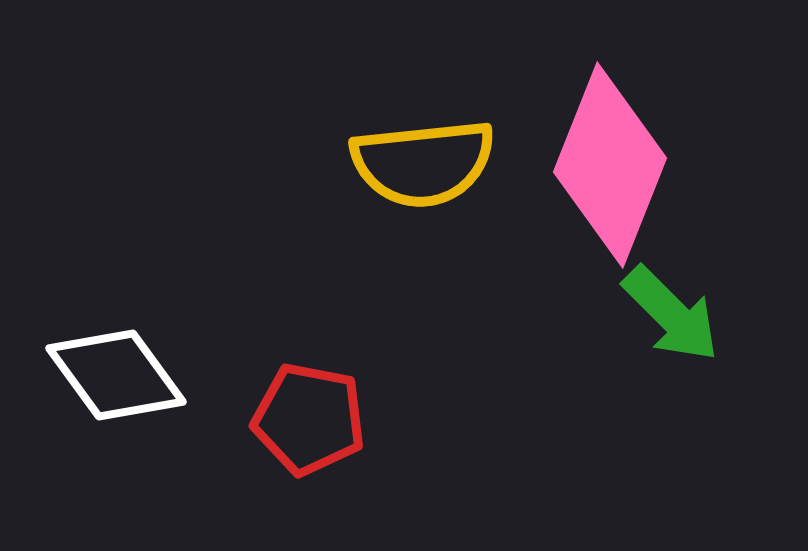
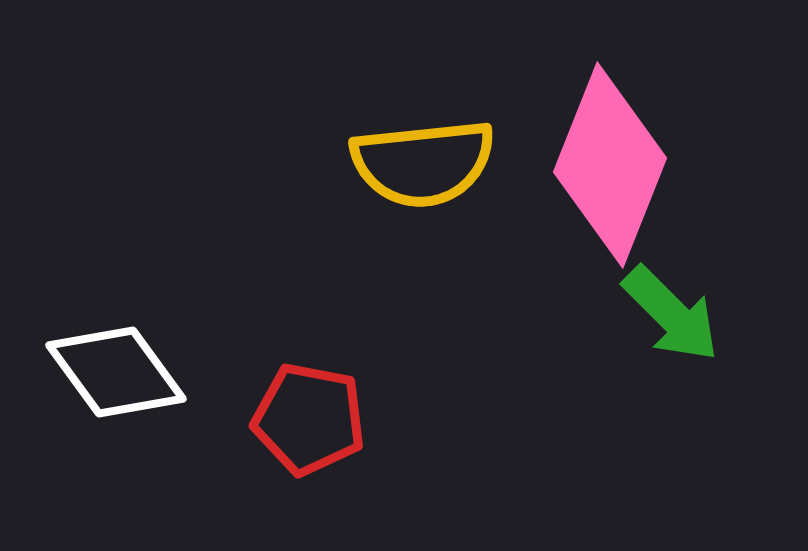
white diamond: moved 3 px up
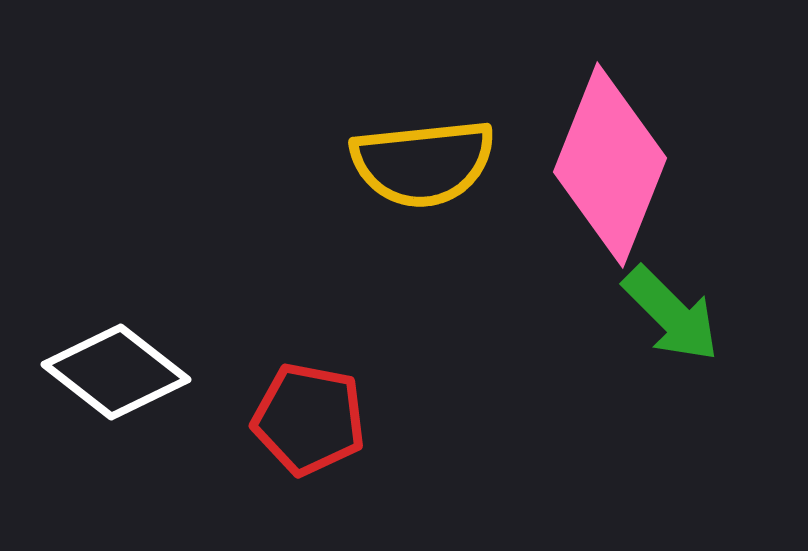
white diamond: rotated 16 degrees counterclockwise
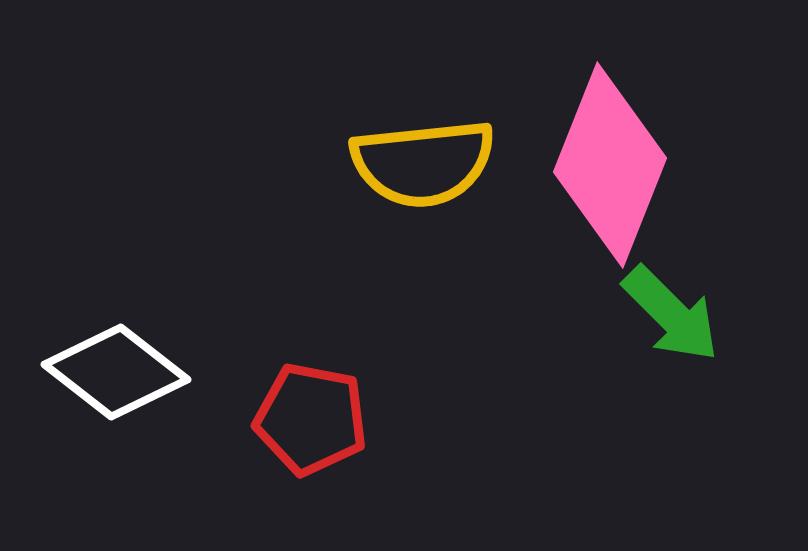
red pentagon: moved 2 px right
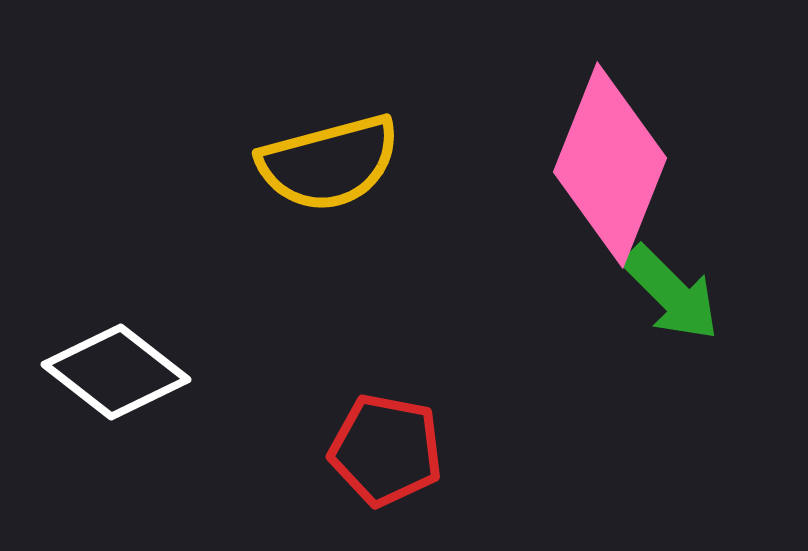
yellow semicircle: moved 94 px left; rotated 9 degrees counterclockwise
green arrow: moved 21 px up
red pentagon: moved 75 px right, 31 px down
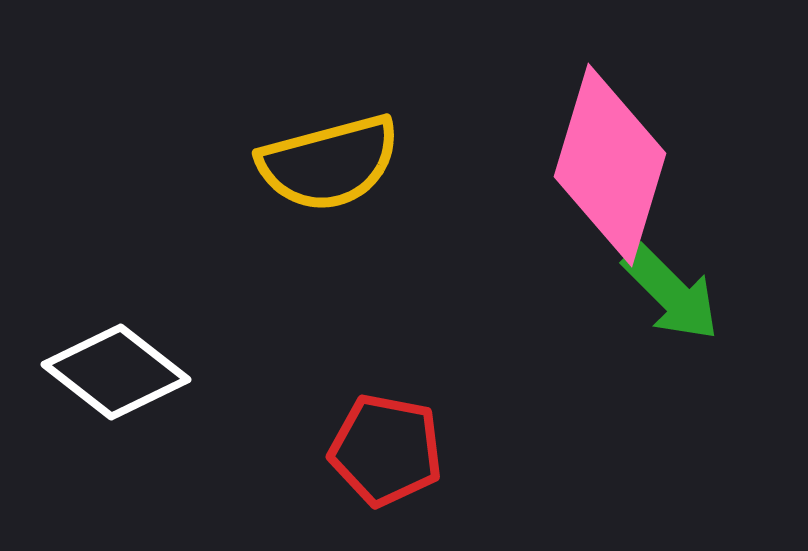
pink diamond: rotated 5 degrees counterclockwise
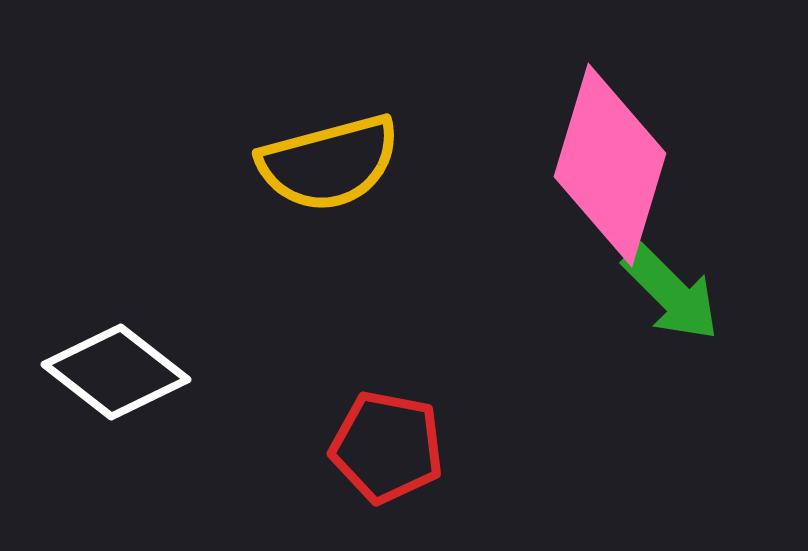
red pentagon: moved 1 px right, 3 px up
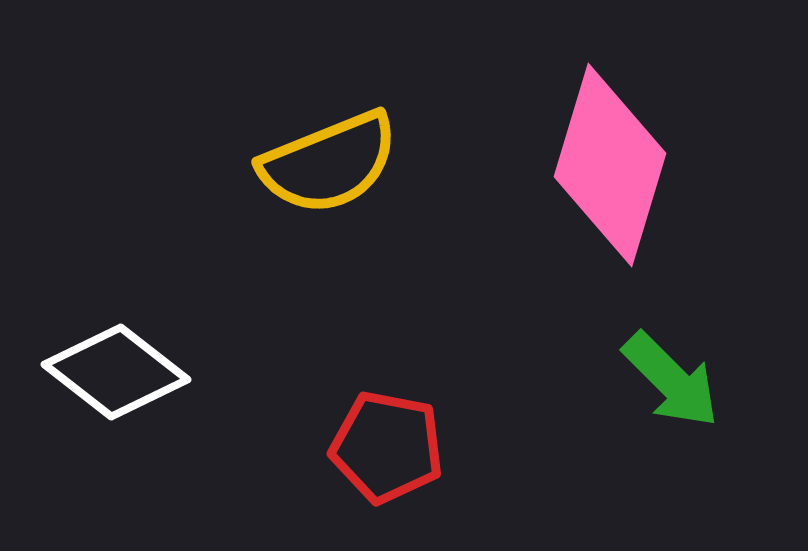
yellow semicircle: rotated 7 degrees counterclockwise
green arrow: moved 87 px down
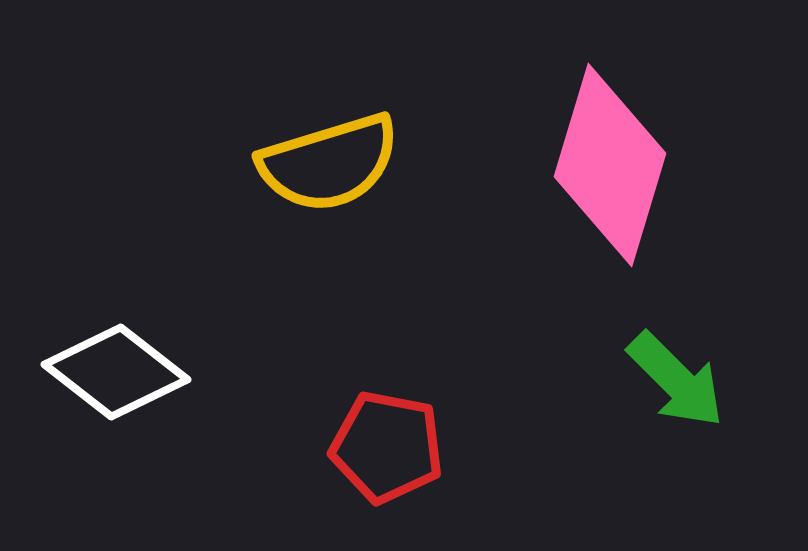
yellow semicircle: rotated 5 degrees clockwise
green arrow: moved 5 px right
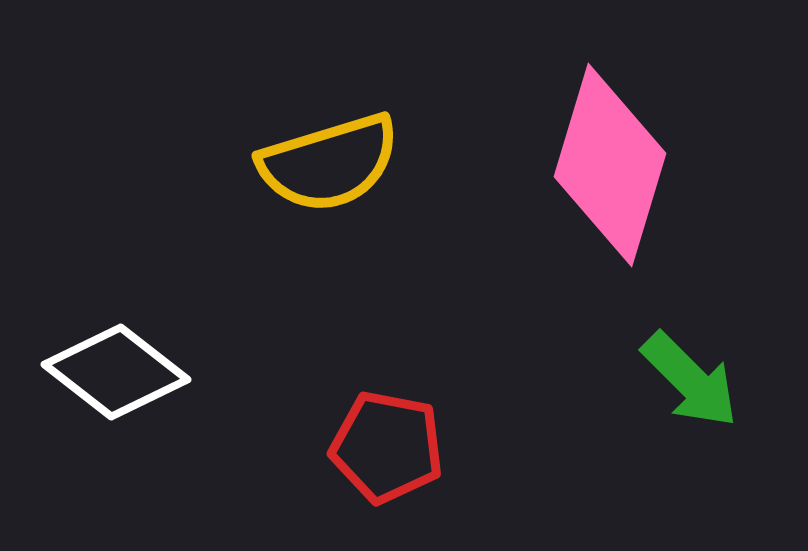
green arrow: moved 14 px right
